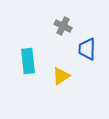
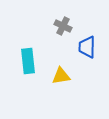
blue trapezoid: moved 2 px up
yellow triangle: rotated 24 degrees clockwise
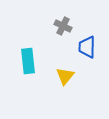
yellow triangle: moved 4 px right; rotated 42 degrees counterclockwise
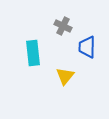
cyan rectangle: moved 5 px right, 8 px up
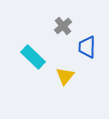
gray cross: rotated 24 degrees clockwise
cyan rectangle: moved 4 px down; rotated 40 degrees counterclockwise
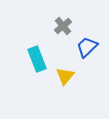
blue trapezoid: rotated 45 degrees clockwise
cyan rectangle: moved 4 px right, 2 px down; rotated 25 degrees clockwise
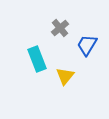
gray cross: moved 3 px left, 2 px down
blue trapezoid: moved 2 px up; rotated 15 degrees counterclockwise
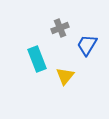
gray cross: rotated 18 degrees clockwise
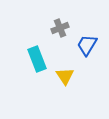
yellow triangle: rotated 12 degrees counterclockwise
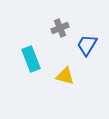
cyan rectangle: moved 6 px left
yellow triangle: rotated 42 degrees counterclockwise
